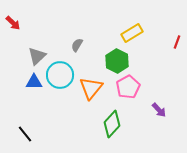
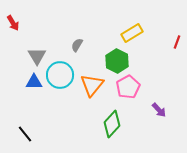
red arrow: rotated 14 degrees clockwise
gray triangle: rotated 18 degrees counterclockwise
orange triangle: moved 1 px right, 3 px up
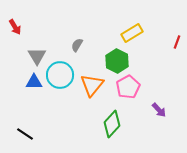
red arrow: moved 2 px right, 4 px down
black line: rotated 18 degrees counterclockwise
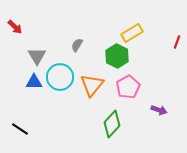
red arrow: rotated 14 degrees counterclockwise
green hexagon: moved 5 px up
cyan circle: moved 2 px down
purple arrow: rotated 28 degrees counterclockwise
black line: moved 5 px left, 5 px up
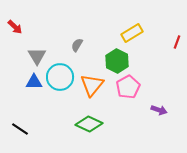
green hexagon: moved 5 px down
green diamond: moved 23 px left; rotated 72 degrees clockwise
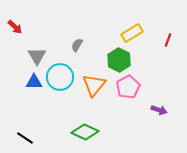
red line: moved 9 px left, 2 px up
green hexagon: moved 2 px right, 1 px up
orange triangle: moved 2 px right
green diamond: moved 4 px left, 8 px down
black line: moved 5 px right, 9 px down
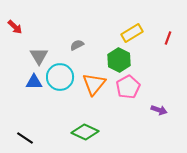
red line: moved 2 px up
gray semicircle: rotated 32 degrees clockwise
gray triangle: moved 2 px right
orange triangle: moved 1 px up
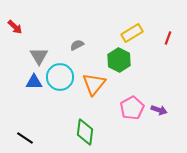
pink pentagon: moved 4 px right, 21 px down
green diamond: rotated 72 degrees clockwise
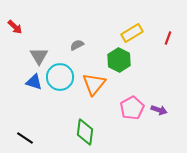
blue triangle: rotated 18 degrees clockwise
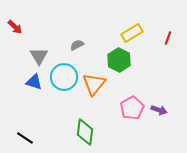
cyan circle: moved 4 px right
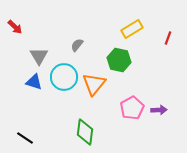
yellow rectangle: moved 4 px up
gray semicircle: rotated 24 degrees counterclockwise
green hexagon: rotated 15 degrees counterclockwise
purple arrow: rotated 21 degrees counterclockwise
